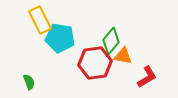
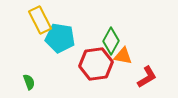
green diamond: rotated 12 degrees counterclockwise
red hexagon: moved 1 px right, 1 px down
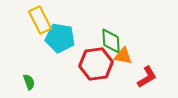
green diamond: rotated 32 degrees counterclockwise
